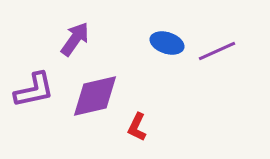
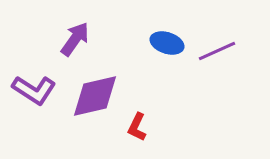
purple L-shape: rotated 45 degrees clockwise
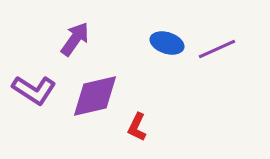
purple line: moved 2 px up
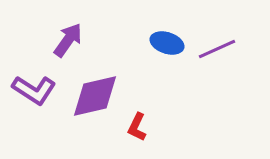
purple arrow: moved 7 px left, 1 px down
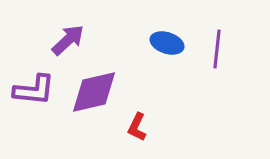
purple arrow: rotated 12 degrees clockwise
purple line: rotated 60 degrees counterclockwise
purple L-shape: rotated 27 degrees counterclockwise
purple diamond: moved 1 px left, 4 px up
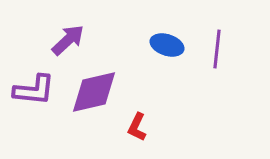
blue ellipse: moved 2 px down
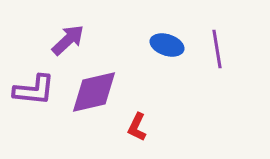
purple line: rotated 15 degrees counterclockwise
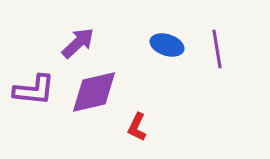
purple arrow: moved 10 px right, 3 px down
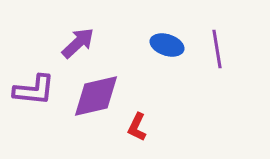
purple diamond: moved 2 px right, 4 px down
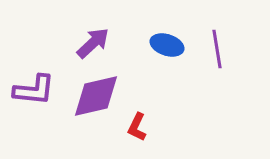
purple arrow: moved 15 px right
